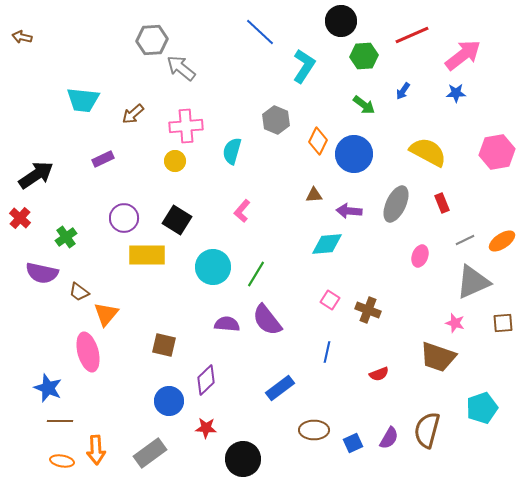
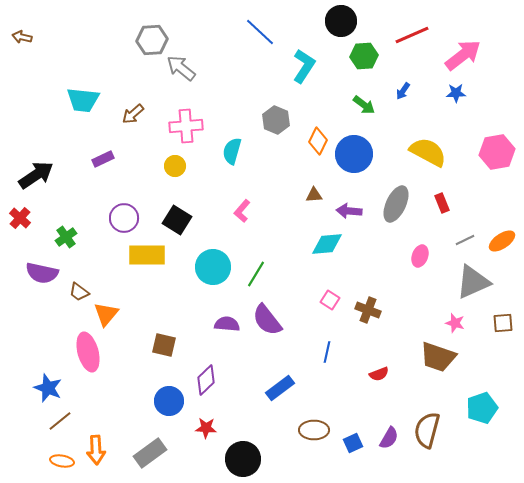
yellow circle at (175, 161): moved 5 px down
brown line at (60, 421): rotated 40 degrees counterclockwise
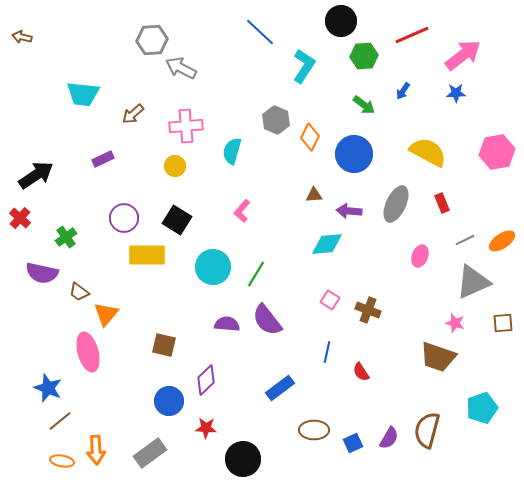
gray arrow at (181, 68): rotated 12 degrees counterclockwise
cyan trapezoid at (83, 100): moved 6 px up
orange diamond at (318, 141): moved 8 px left, 4 px up
red semicircle at (379, 374): moved 18 px left, 2 px up; rotated 78 degrees clockwise
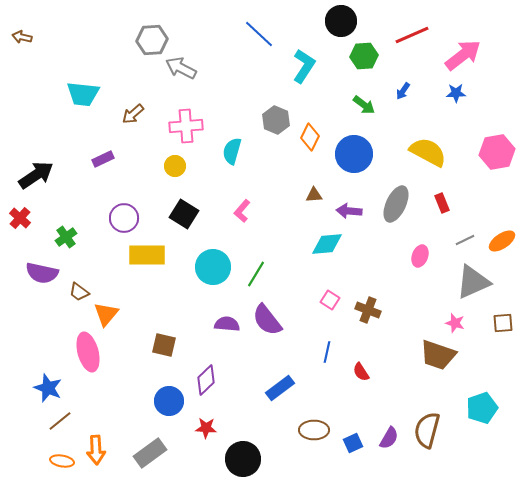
blue line at (260, 32): moved 1 px left, 2 px down
black square at (177, 220): moved 7 px right, 6 px up
brown trapezoid at (438, 357): moved 2 px up
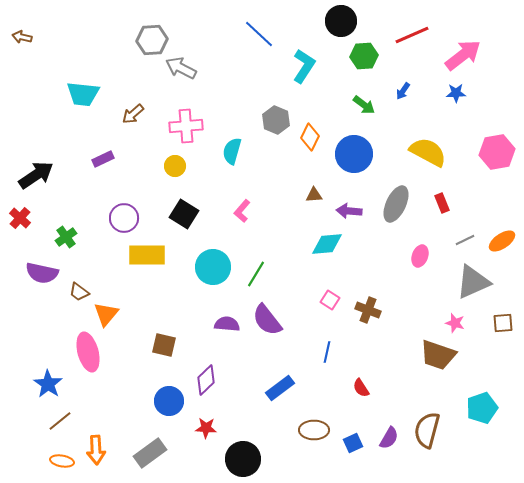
red semicircle at (361, 372): moved 16 px down
blue star at (48, 388): moved 4 px up; rotated 12 degrees clockwise
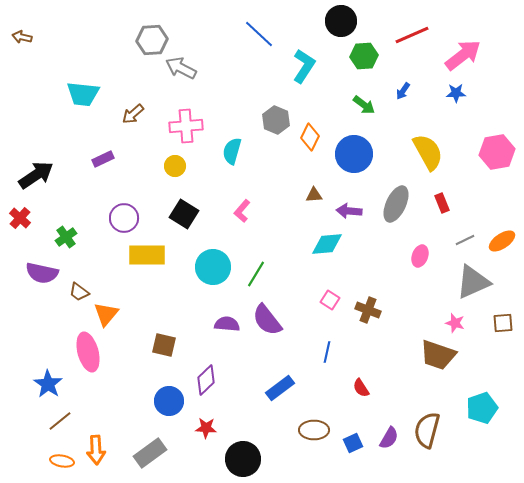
yellow semicircle at (428, 152): rotated 33 degrees clockwise
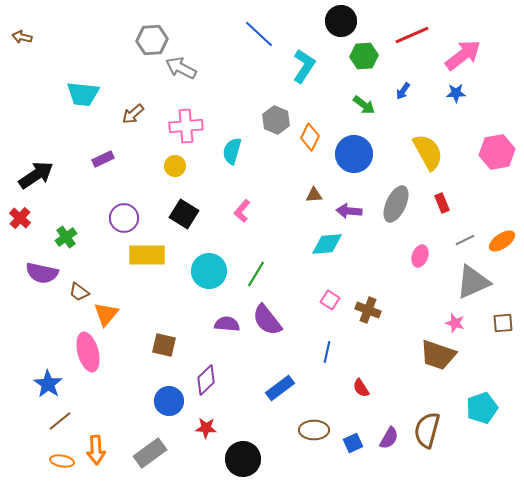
cyan circle at (213, 267): moved 4 px left, 4 px down
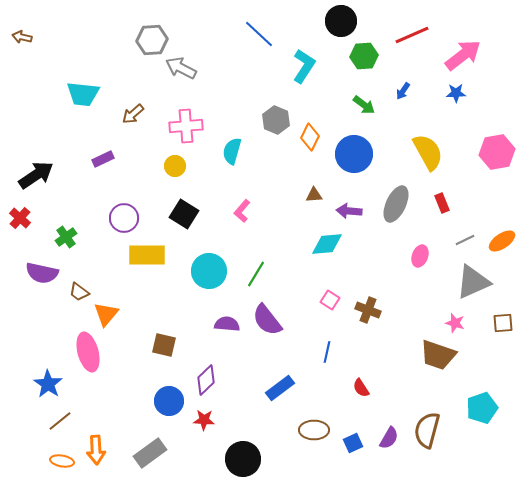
red star at (206, 428): moved 2 px left, 8 px up
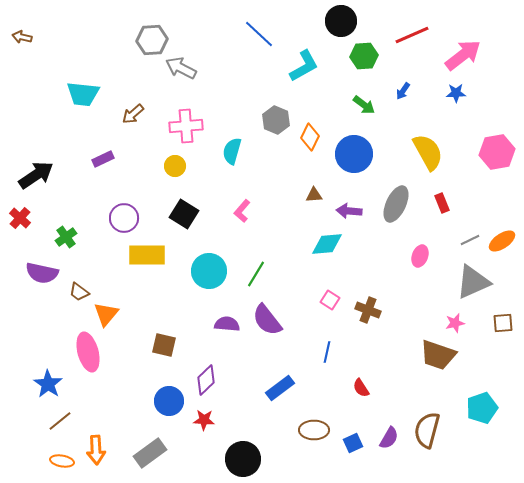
cyan L-shape at (304, 66): rotated 28 degrees clockwise
gray line at (465, 240): moved 5 px right
pink star at (455, 323): rotated 30 degrees counterclockwise
